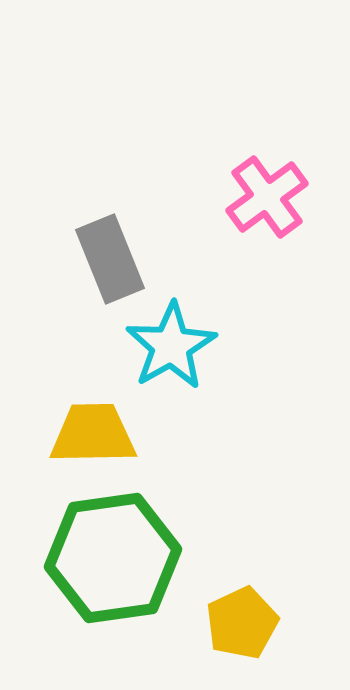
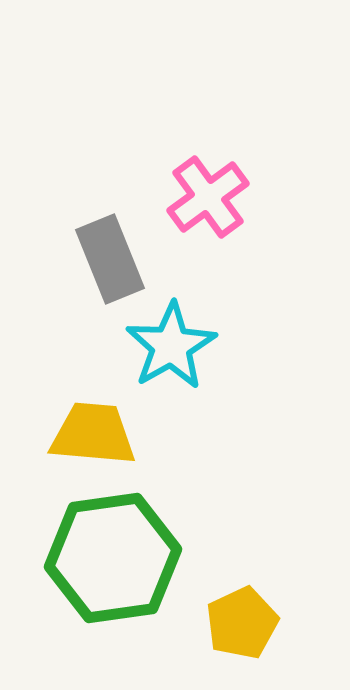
pink cross: moved 59 px left
yellow trapezoid: rotated 6 degrees clockwise
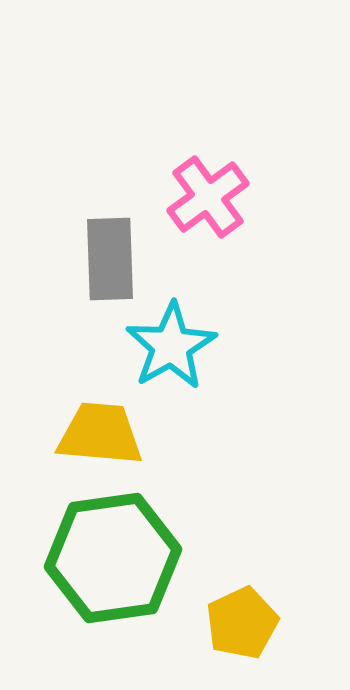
gray rectangle: rotated 20 degrees clockwise
yellow trapezoid: moved 7 px right
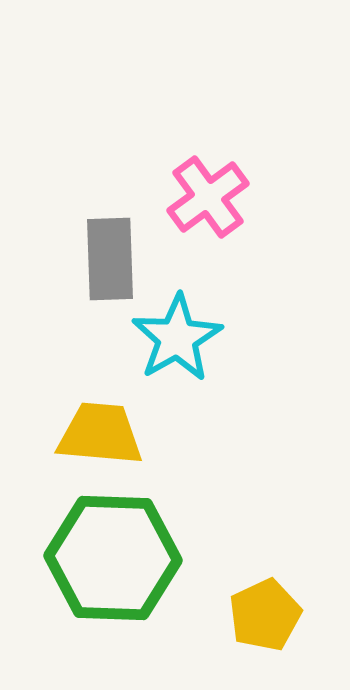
cyan star: moved 6 px right, 8 px up
green hexagon: rotated 10 degrees clockwise
yellow pentagon: moved 23 px right, 8 px up
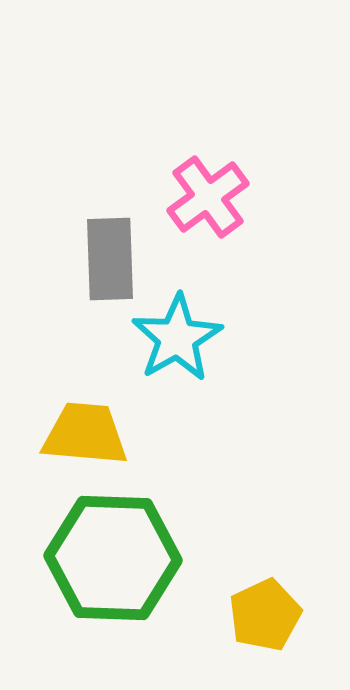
yellow trapezoid: moved 15 px left
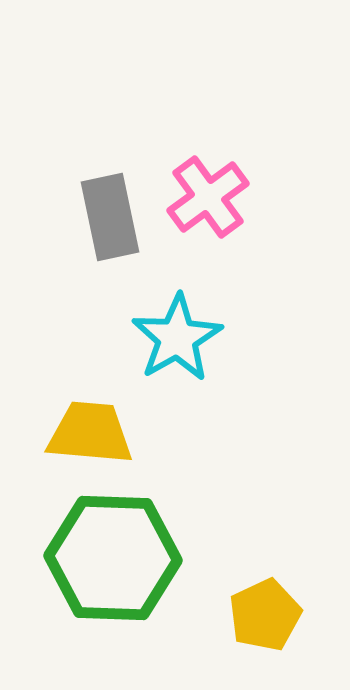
gray rectangle: moved 42 px up; rotated 10 degrees counterclockwise
yellow trapezoid: moved 5 px right, 1 px up
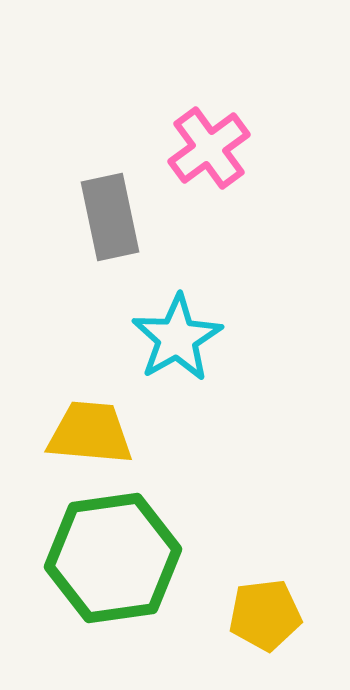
pink cross: moved 1 px right, 49 px up
green hexagon: rotated 10 degrees counterclockwise
yellow pentagon: rotated 18 degrees clockwise
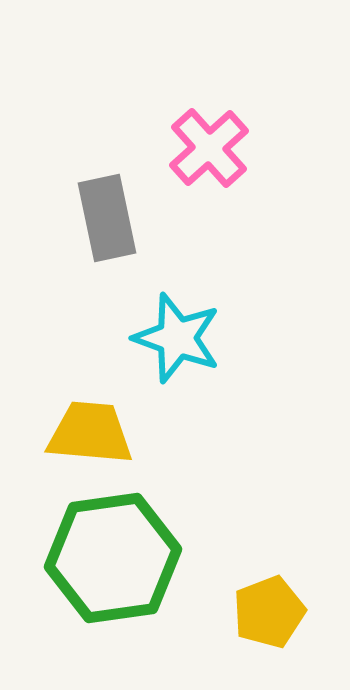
pink cross: rotated 6 degrees counterclockwise
gray rectangle: moved 3 px left, 1 px down
cyan star: rotated 22 degrees counterclockwise
yellow pentagon: moved 4 px right, 3 px up; rotated 14 degrees counterclockwise
